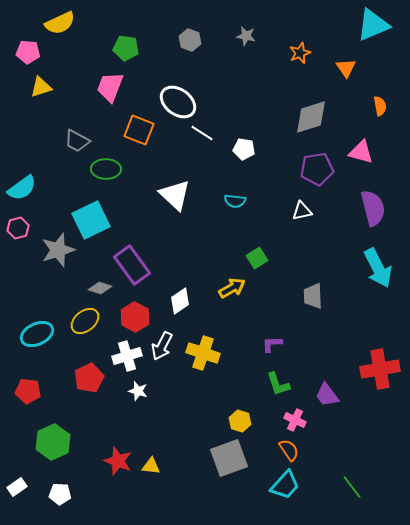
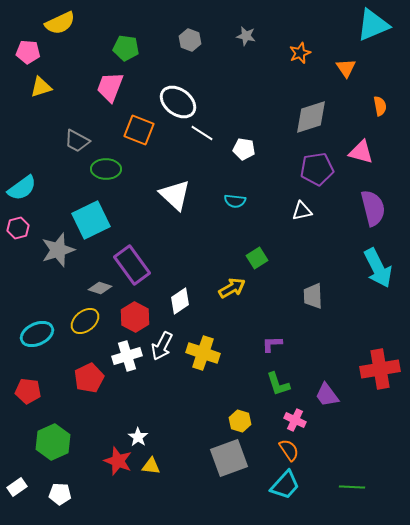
white star at (138, 391): moved 46 px down; rotated 18 degrees clockwise
green line at (352, 487): rotated 50 degrees counterclockwise
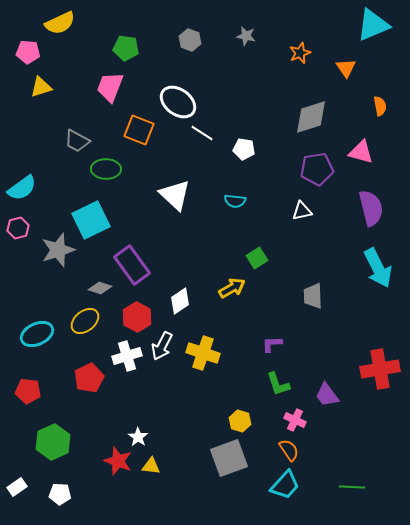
purple semicircle at (373, 208): moved 2 px left
red hexagon at (135, 317): moved 2 px right
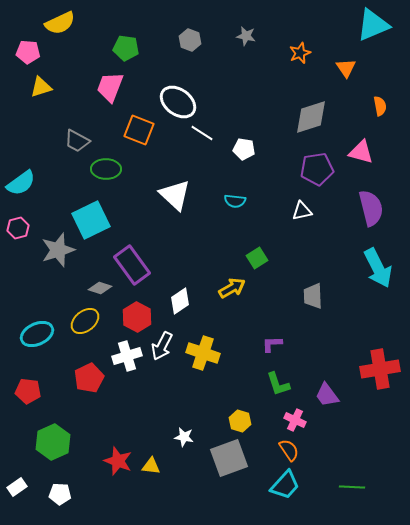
cyan semicircle at (22, 188): moved 1 px left, 5 px up
white star at (138, 437): moved 46 px right; rotated 24 degrees counterclockwise
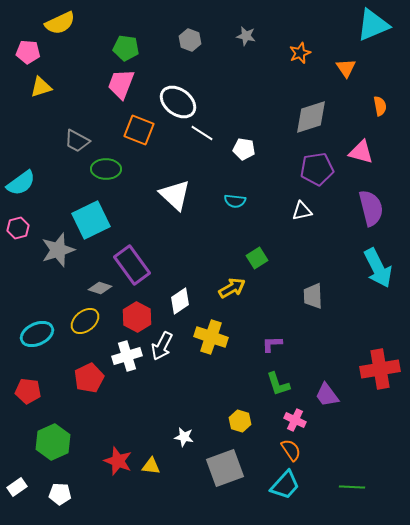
pink trapezoid at (110, 87): moved 11 px right, 3 px up
yellow cross at (203, 353): moved 8 px right, 16 px up
orange semicircle at (289, 450): moved 2 px right
gray square at (229, 458): moved 4 px left, 10 px down
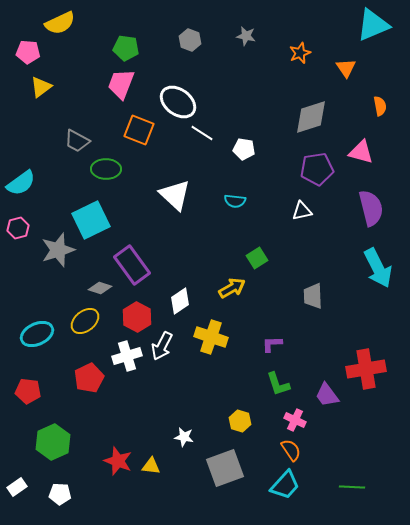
yellow triangle at (41, 87): rotated 20 degrees counterclockwise
red cross at (380, 369): moved 14 px left
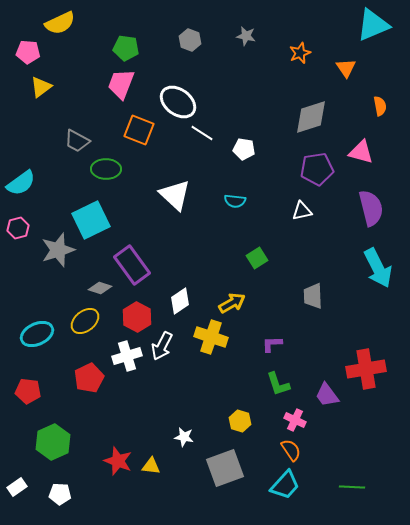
yellow arrow at (232, 288): moved 15 px down
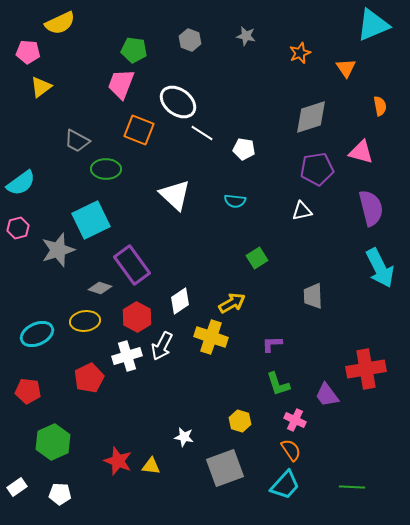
green pentagon at (126, 48): moved 8 px right, 2 px down
cyan arrow at (378, 268): moved 2 px right
yellow ellipse at (85, 321): rotated 32 degrees clockwise
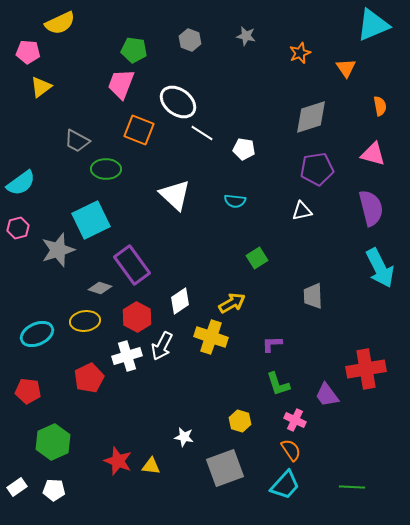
pink triangle at (361, 152): moved 12 px right, 2 px down
white pentagon at (60, 494): moved 6 px left, 4 px up
